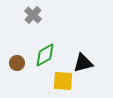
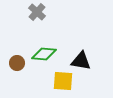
gray cross: moved 4 px right, 3 px up
green diamond: moved 1 px left, 1 px up; rotated 35 degrees clockwise
black triangle: moved 2 px left, 2 px up; rotated 25 degrees clockwise
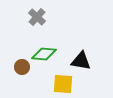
gray cross: moved 5 px down
brown circle: moved 5 px right, 4 px down
yellow square: moved 3 px down
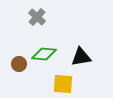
black triangle: moved 4 px up; rotated 20 degrees counterclockwise
brown circle: moved 3 px left, 3 px up
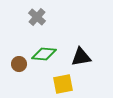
yellow square: rotated 15 degrees counterclockwise
